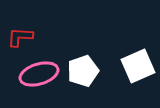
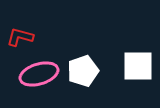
red L-shape: rotated 12 degrees clockwise
white square: rotated 24 degrees clockwise
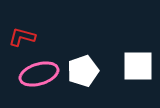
red L-shape: moved 2 px right
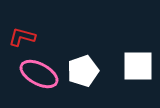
pink ellipse: rotated 45 degrees clockwise
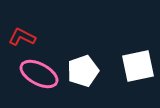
red L-shape: rotated 12 degrees clockwise
white square: rotated 12 degrees counterclockwise
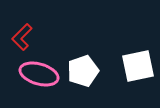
red L-shape: rotated 72 degrees counterclockwise
pink ellipse: rotated 12 degrees counterclockwise
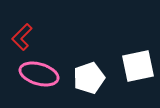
white pentagon: moved 6 px right, 7 px down
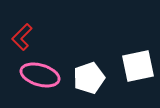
pink ellipse: moved 1 px right, 1 px down
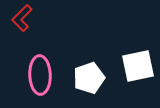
red L-shape: moved 19 px up
pink ellipse: rotated 72 degrees clockwise
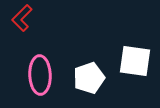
white square: moved 3 px left, 5 px up; rotated 20 degrees clockwise
